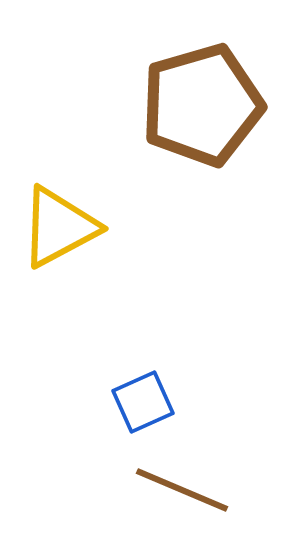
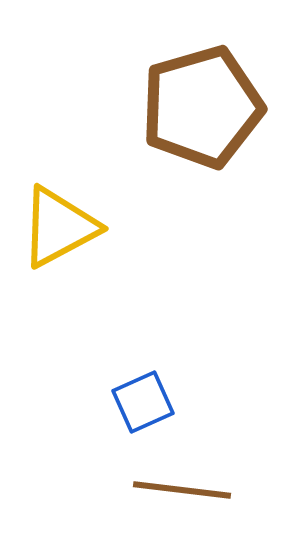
brown pentagon: moved 2 px down
brown line: rotated 16 degrees counterclockwise
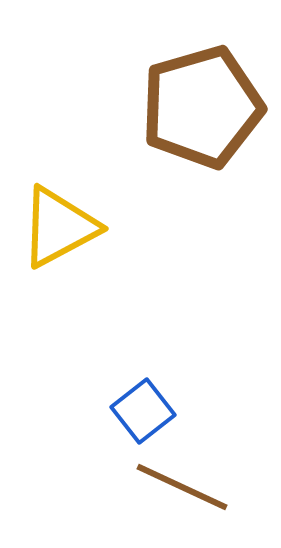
blue square: moved 9 px down; rotated 14 degrees counterclockwise
brown line: moved 3 px up; rotated 18 degrees clockwise
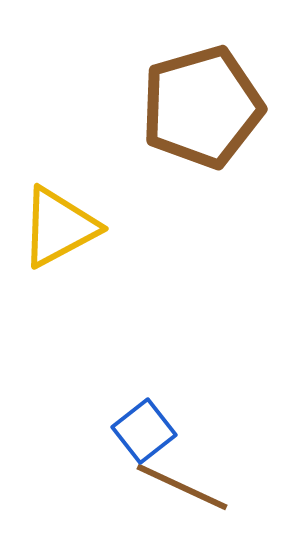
blue square: moved 1 px right, 20 px down
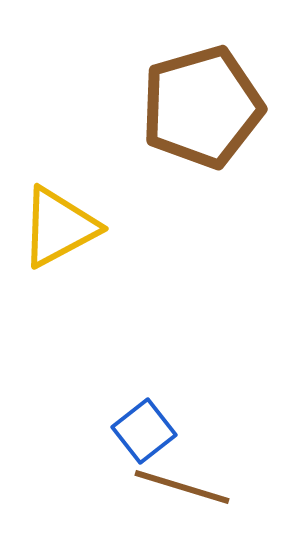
brown line: rotated 8 degrees counterclockwise
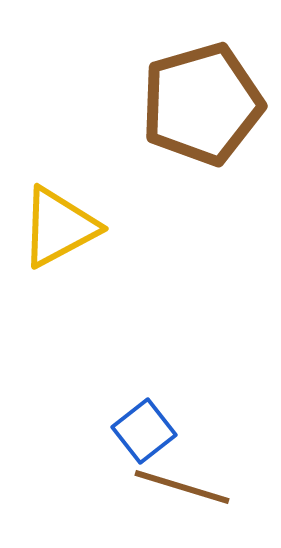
brown pentagon: moved 3 px up
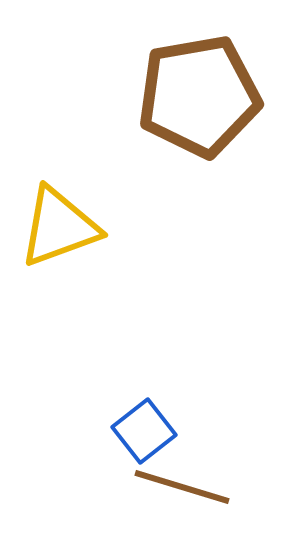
brown pentagon: moved 3 px left, 8 px up; rotated 6 degrees clockwise
yellow triangle: rotated 8 degrees clockwise
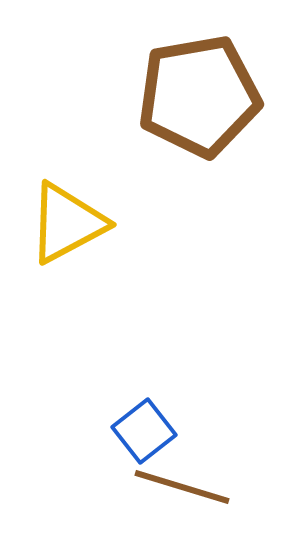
yellow triangle: moved 8 px right, 4 px up; rotated 8 degrees counterclockwise
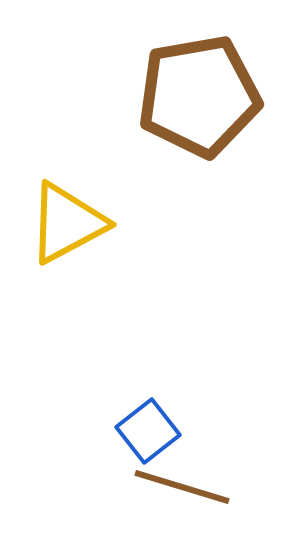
blue square: moved 4 px right
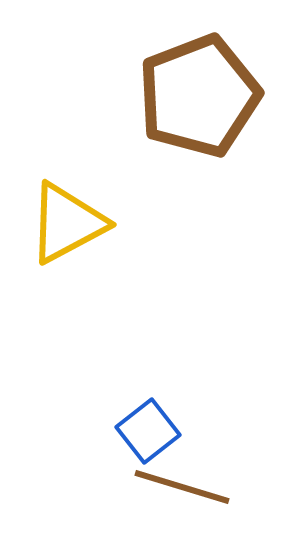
brown pentagon: rotated 11 degrees counterclockwise
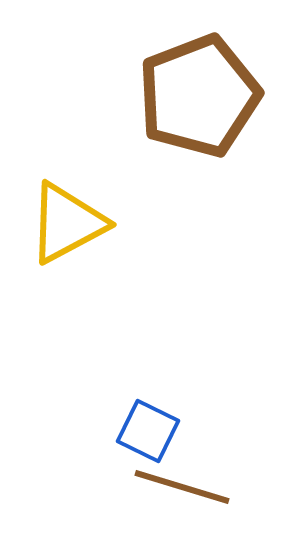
blue square: rotated 26 degrees counterclockwise
